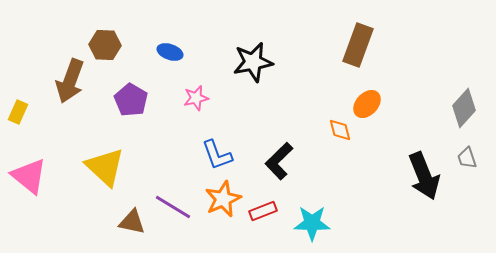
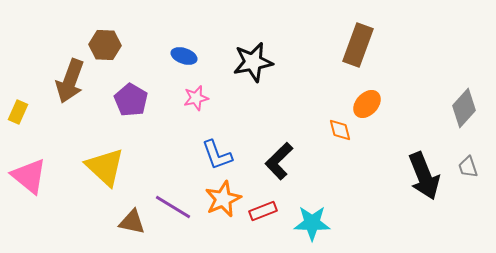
blue ellipse: moved 14 px right, 4 px down
gray trapezoid: moved 1 px right, 9 px down
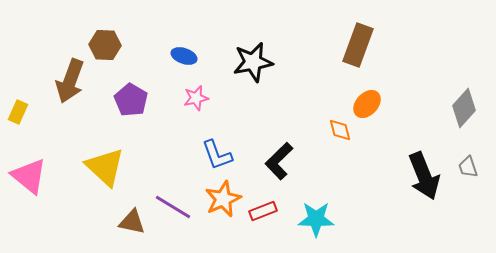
cyan star: moved 4 px right, 4 px up
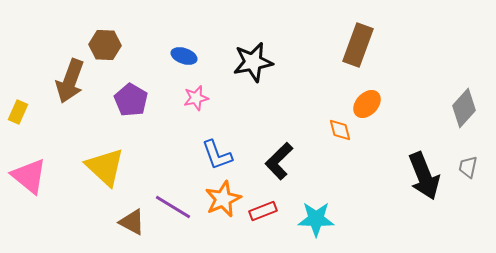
gray trapezoid: rotated 30 degrees clockwise
brown triangle: rotated 16 degrees clockwise
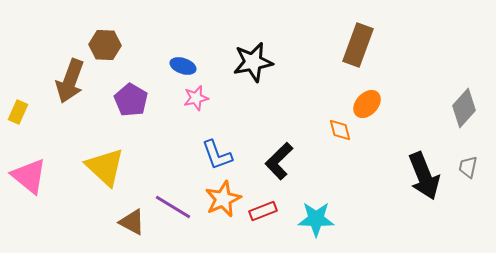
blue ellipse: moved 1 px left, 10 px down
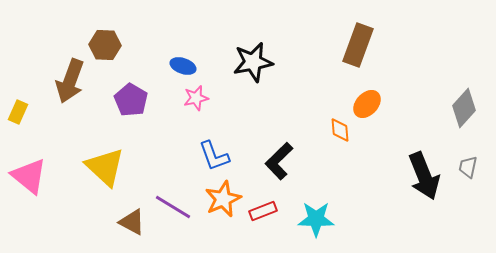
orange diamond: rotated 10 degrees clockwise
blue L-shape: moved 3 px left, 1 px down
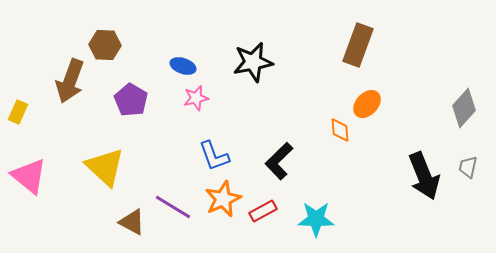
red rectangle: rotated 8 degrees counterclockwise
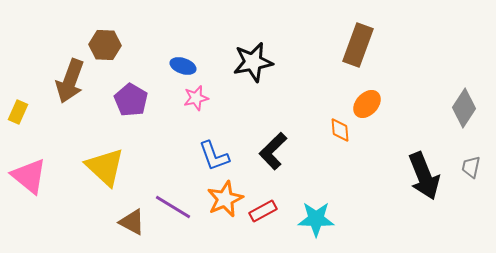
gray diamond: rotated 9 degrees counterclockwise
black L-shape: moved 6 px left, 10 px up
gray trapezoid: moved 3 px right
orange star: moved 2 px right
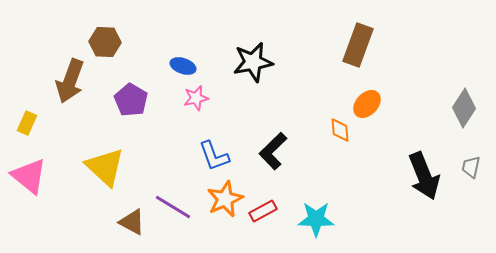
brown hexagon: moved 3 px up
yellow rectangle: moved 9 px right, 11 px down
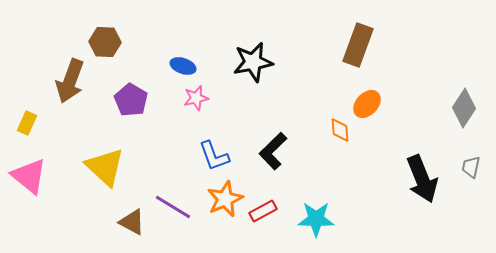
black arrow: moved 2 px left, 3 px down
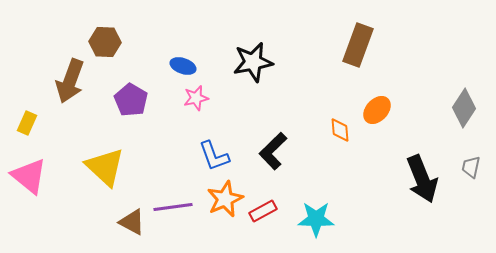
orange ellipse: moved 10 px right, 6 px down
purple line: rotated 39 degrees counterclockwise
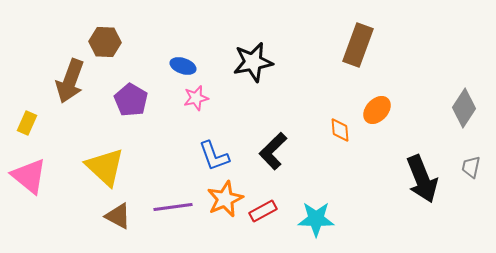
brown triangle: moved 14 px left, 6 px up
